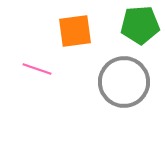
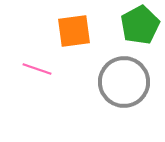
green pentagon: rotated 24 degrees counterclockwise
orange square: moved 1 px left
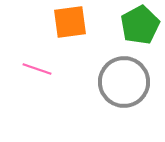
orange square: moved 4 px left, 9 px up
